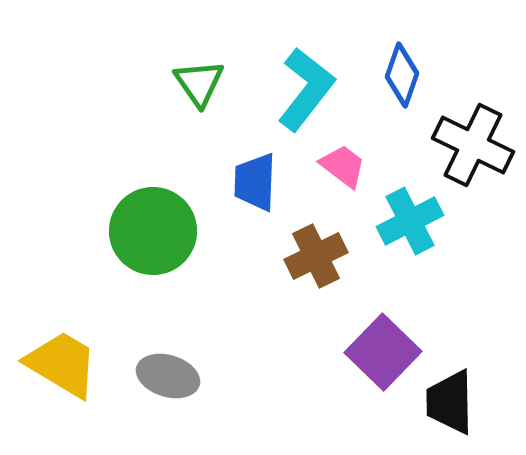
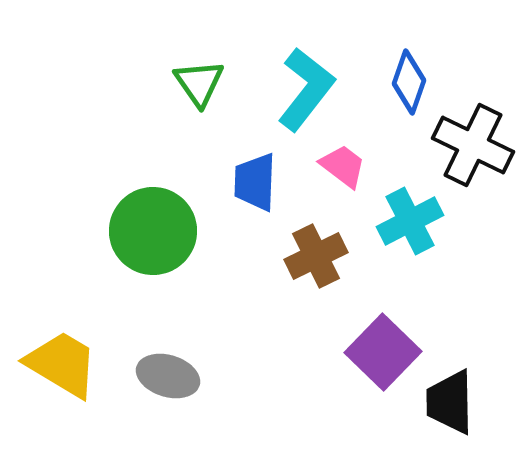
blue diamond: moved 7 px right, 7 px down
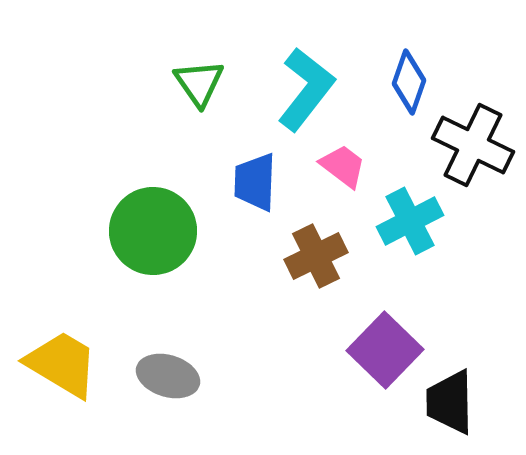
purple square: moved 2 px right, 2 px up
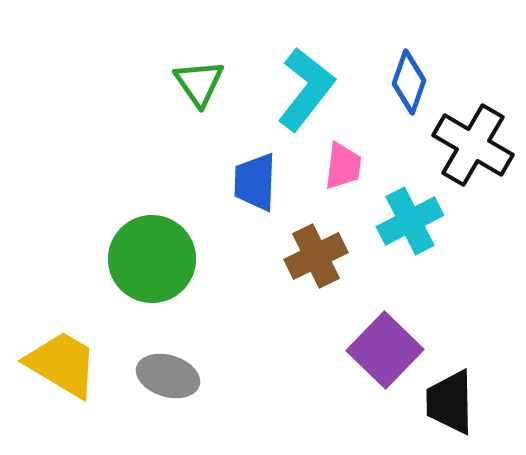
black cross: rotated 4 degrees clockwise
pink trapezoid: rotated 60 degrees clockwise
green circle: moved 1 px left, 28 px down
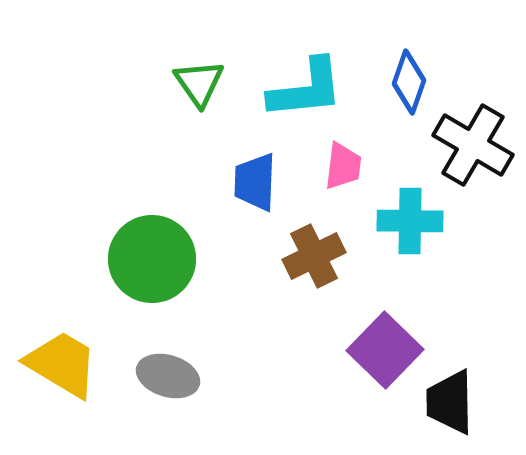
cyan L-shape: rotated 46 degrees clockwise
cyan cross: rotated 28 degrees clockwise
brown cross: moved 2 px left
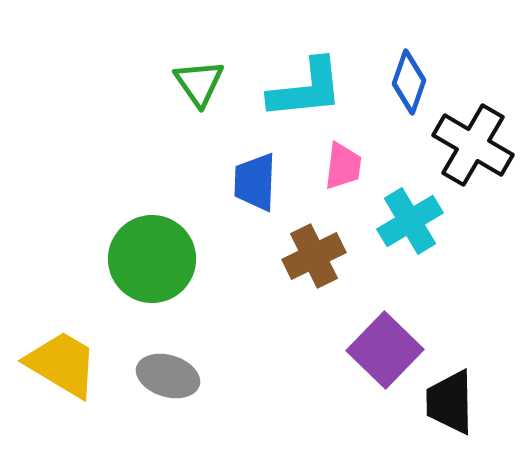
cyan cross: rotated 32 degrees counterclockwise
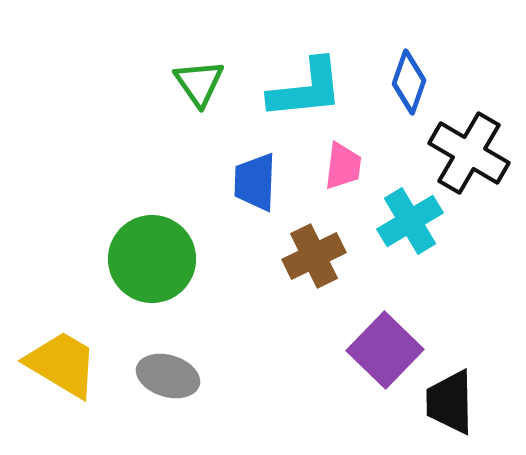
black cross: moved 4 px left, 8 px down
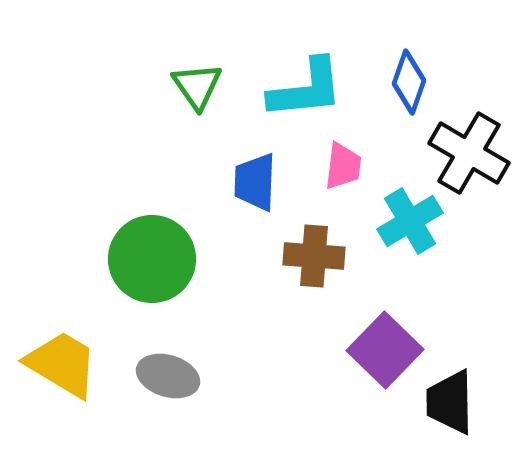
green triangle: moved 2 px left, 3 px down
brown cross: rotated 30 degrees clockwise
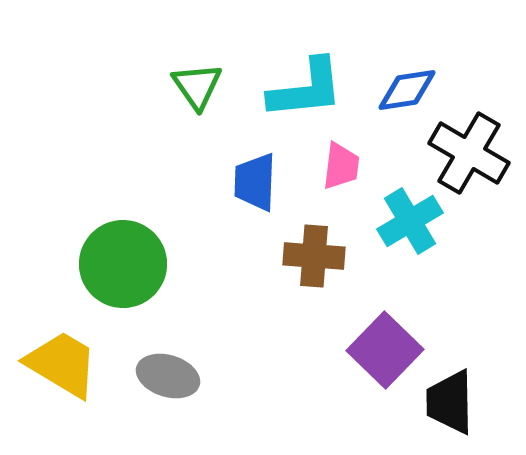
blue diamond: moved 2 px left, 8 px down; rotated 62 degrees clockwise
pink trapezoid: moved 2 px left
green circle: moved 29 px left, 5 px down
